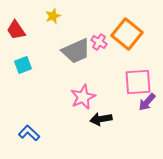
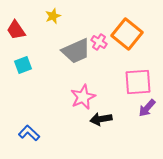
purple arrow: moved 6 px down
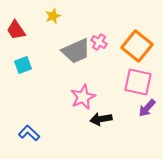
orange square: moved 10 px right, 12 px down
pink square: rotated 16 degrees clockwise
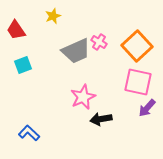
orange square: rotated 8 degrees clockwise
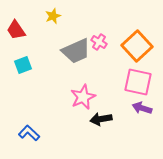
purple arrow: moved 5 px left; rotated 66 degrees clockwise
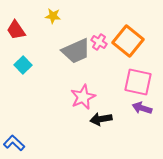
yellow star: rotated 28 degrees clockwise
orange square: moved 9 px left, 5 px up; rotated 8 degrees counterclockwise
cyan square: rotated 24 degrees counterclockwise
blue L-shape: moved 15 px left, 10 px down
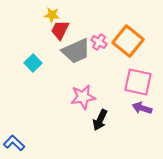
yellow star: moved 1 px left, 1 px up
red trapezoid: moved 44 px right; rotated 60 degrees clockwise
cyan square: moved 10 px right, 2 px up
pink star: rotated 15 degrees clockwise
black arrow: moved 1 px left, 1 px down; rotated 55 degrees counterclockwise
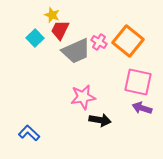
yellow star: rotated 14 degrees clockwise
cyan square: moved 2 px right, 25 px up
black arrow: rotated 105 degrees counterclockwise
blue L-shape: moved 15 px right, 10 px up
